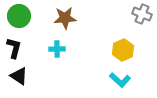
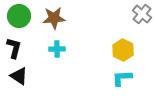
gray cross: rotated 18 degrees clockwise
brown star: moved 11 px left
yellow hexagon: rotated 10 degrees counterclockwise
cyan L-shape: moved 2 px right, 2 px up; rotated 135 degrees clockwise
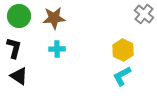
gray cross: moved 2 px right
cyan L-shape: moved 2 px up; rotated 25 degrees counterclockwise
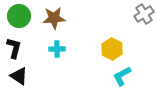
gray cross: rotated 18 degrees clockwise
yellow hexagon: moved 11 px left, 1 px up
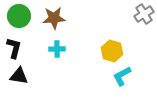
yellow hexagon: moved 2 px down; rotated 10 degrees counterclockwise
black triangle: rotated 24 degrees counterclockwise
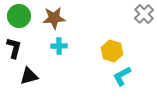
gray cross: rotated 12 degrees counterclockwise
cyan cross: moved 2 px right, 3 px up
black triangle: moved 10 px right; rotated 24 degrees counterclockwise
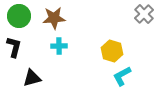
black L-shape: moved 1 px up
black triangle: moved 3 px right, 2 px down
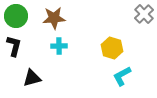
green circle: moved 3 px left
black L-shape: moved 1 px up
yellow hexagon: moved 3 px up
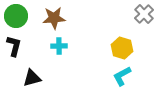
yellow hexagon: moved 10 px right
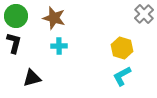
brown star: rotated 20 degrees clockwise
black L-shape: moved 3 px up
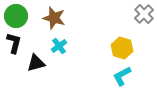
cyan cross: rotated 35 degrees counterclockwise
black triangle: moved 4 px right, 15 px up
